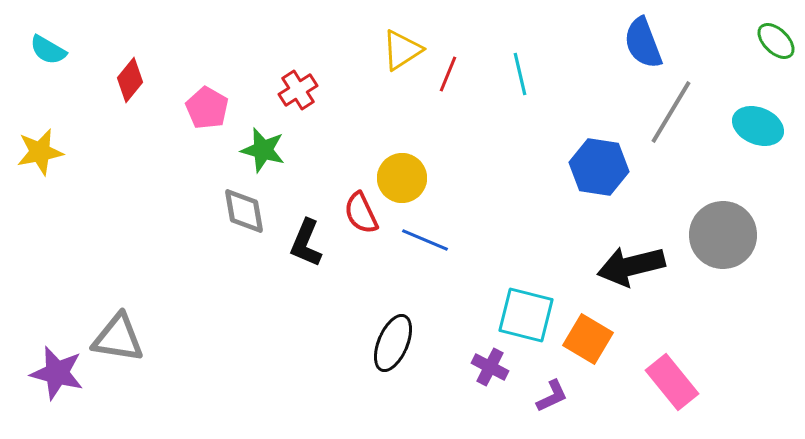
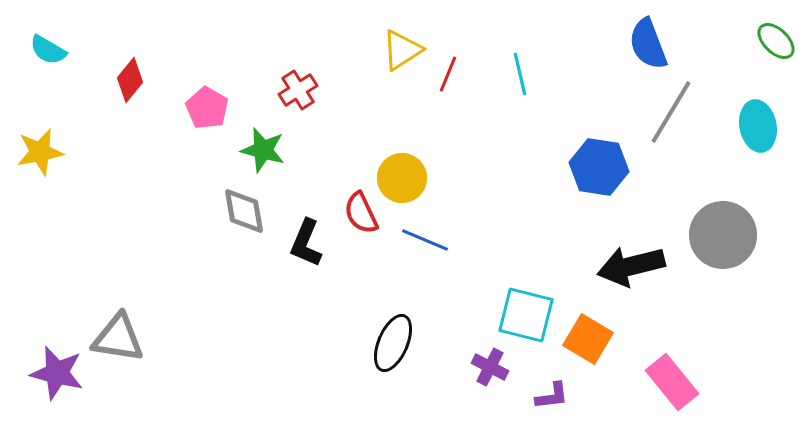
blue semicircle: moved 5 px right, 1 px down
cyan ellipse: rotated 57 degrees clockwise
purple L-shape: rotated 18 degrees clockwise
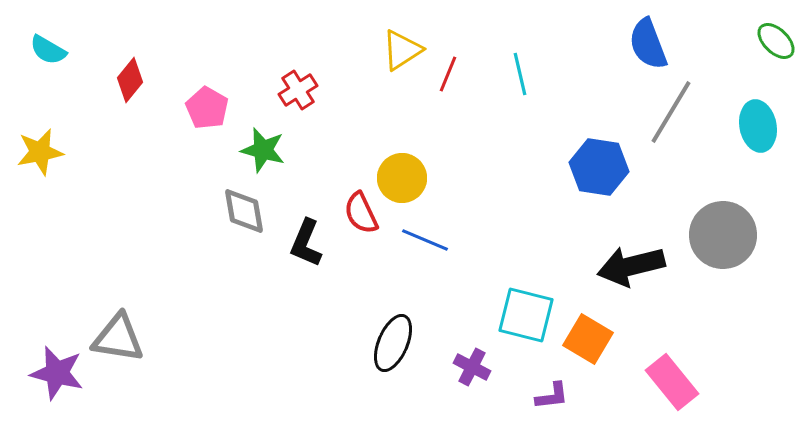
purple cross: moved 18 px left
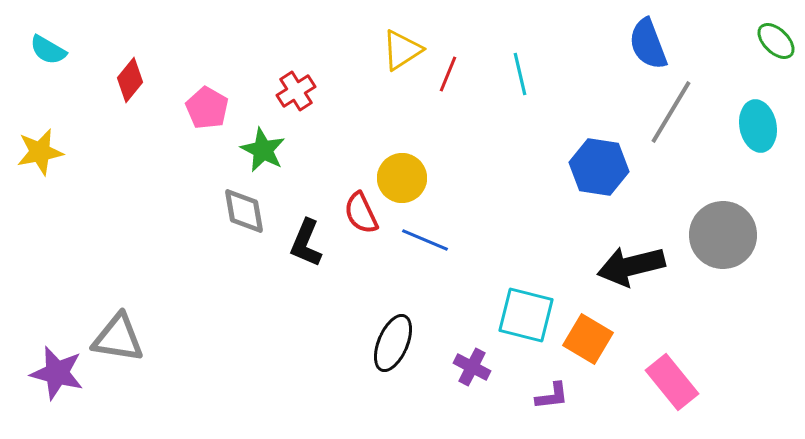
red cross: moved 2 px left, 1 px down
green star: rotated 12 degrees clockwise
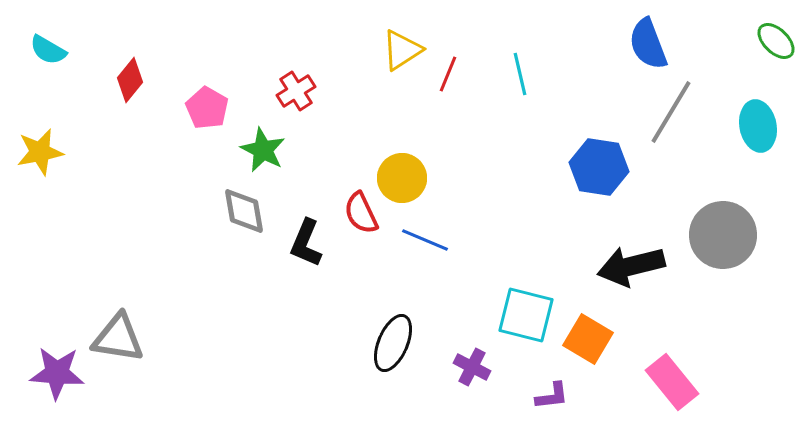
purple star: rotated 10 degrees counterclockwise
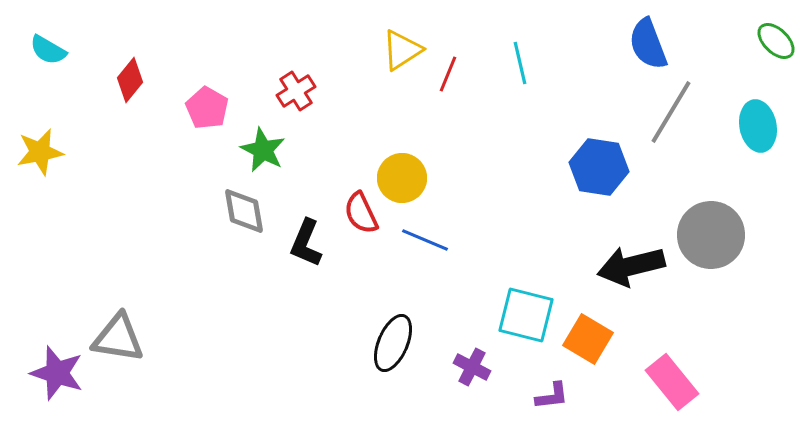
cyan line: moved 11 px up
gray circle: moved 12 px left
purple star: rotated 14 degrees clockwise
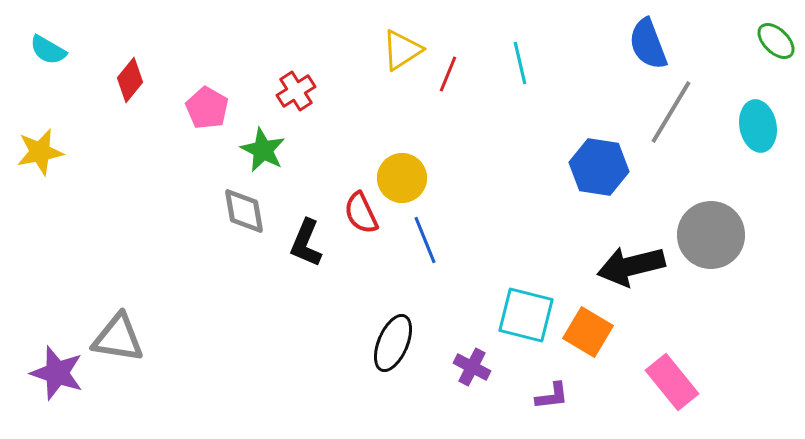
blue line: rotated 45 degrees clockwise
orange square: moved 7 px up
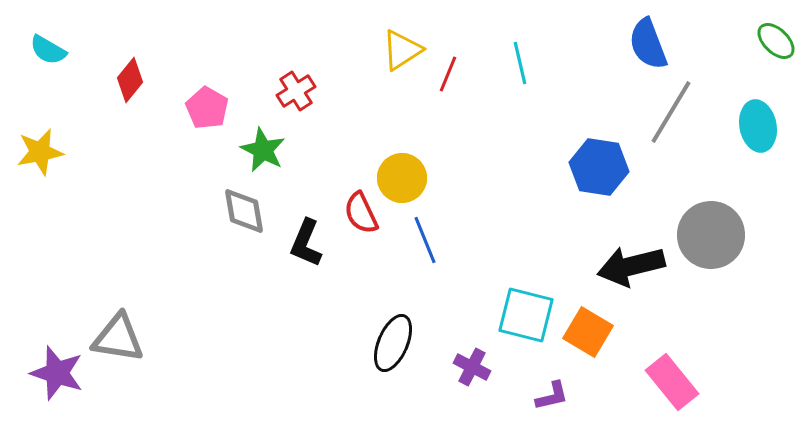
purple L-shape: rotated 6 degrees counterclockwise
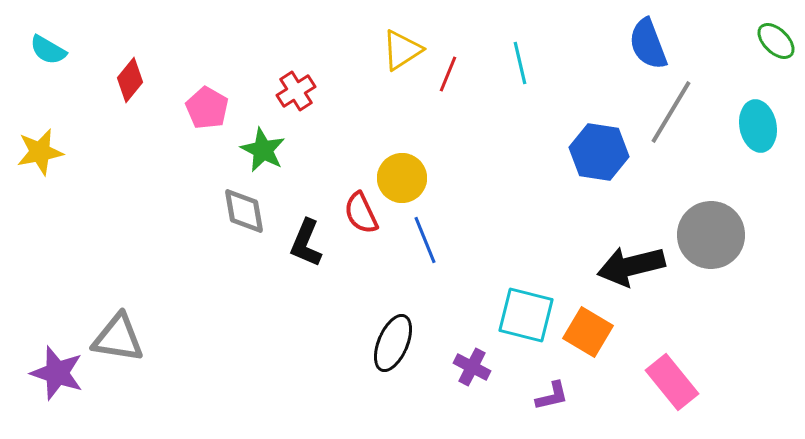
blue hexagon: moved 15 px up
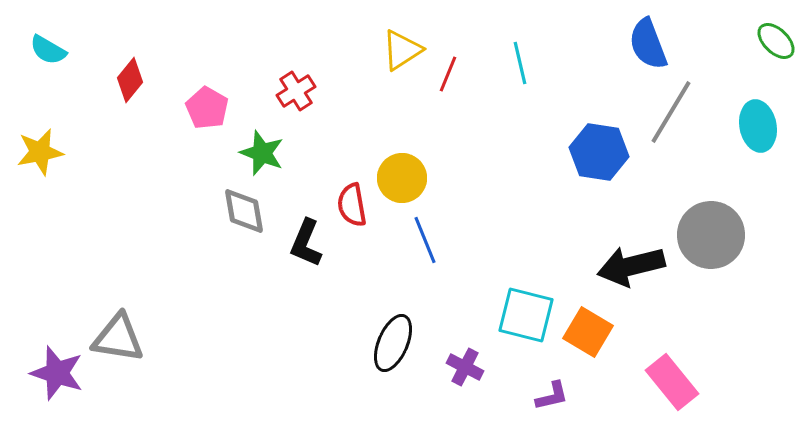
green star: moved 1 px left, 3 px down; rotated 6 degrees counterclockwise
red semicircle: moved 9 px left, 8 px up; rotated 15 degrees clockwise
purple cross: moved 7 px left
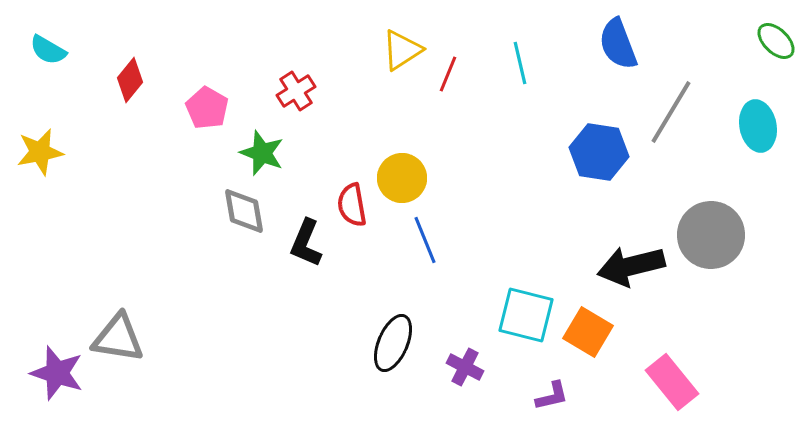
blue semicircle: moved 30 px left
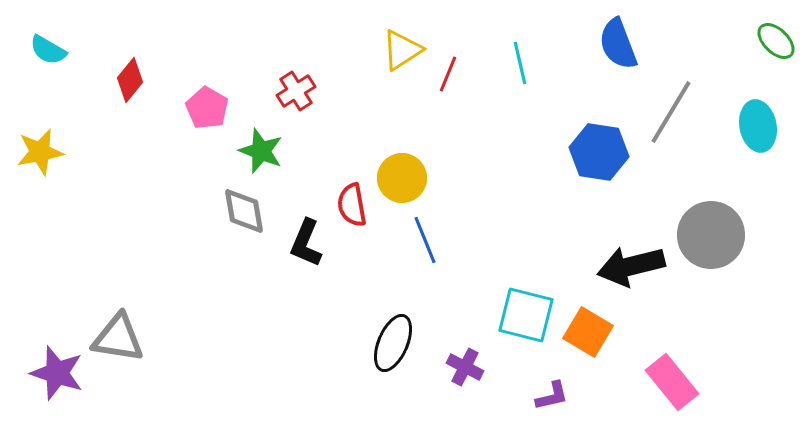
green star: moved 1 px left, 2 px up
